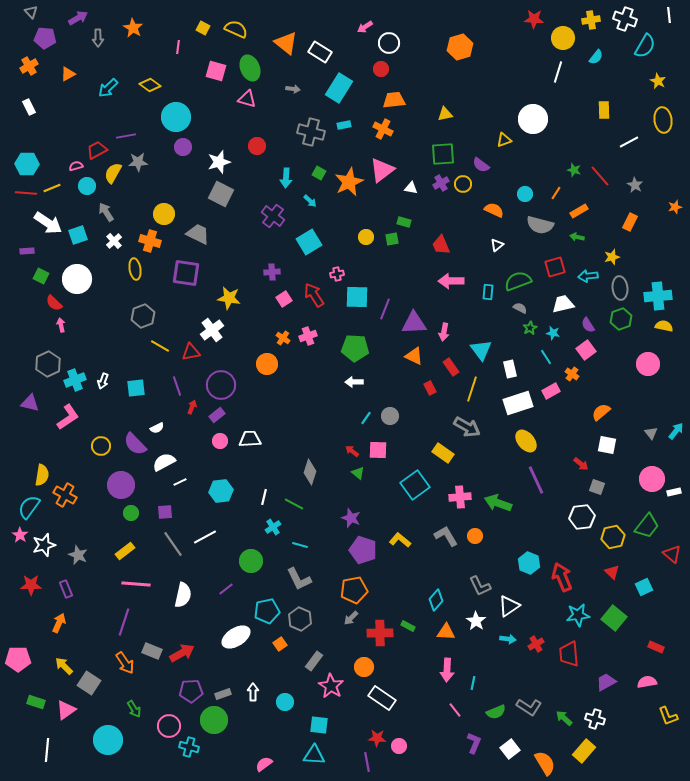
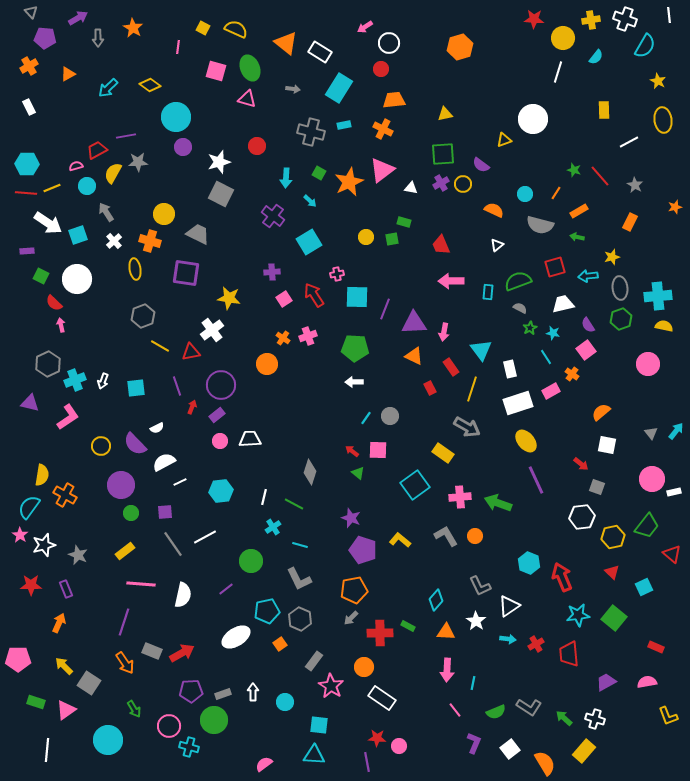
pink line at (136, 584): moved 5 px right
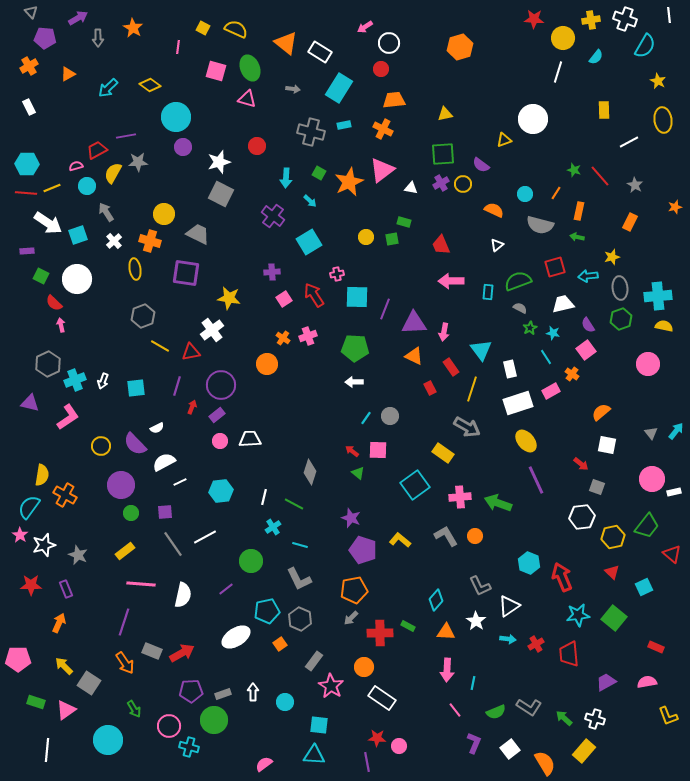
orange rectangle at (579, 211): rotated 48 degrees counterclockwise
purple line at (177, 386): rotated 36 degrees clockwise
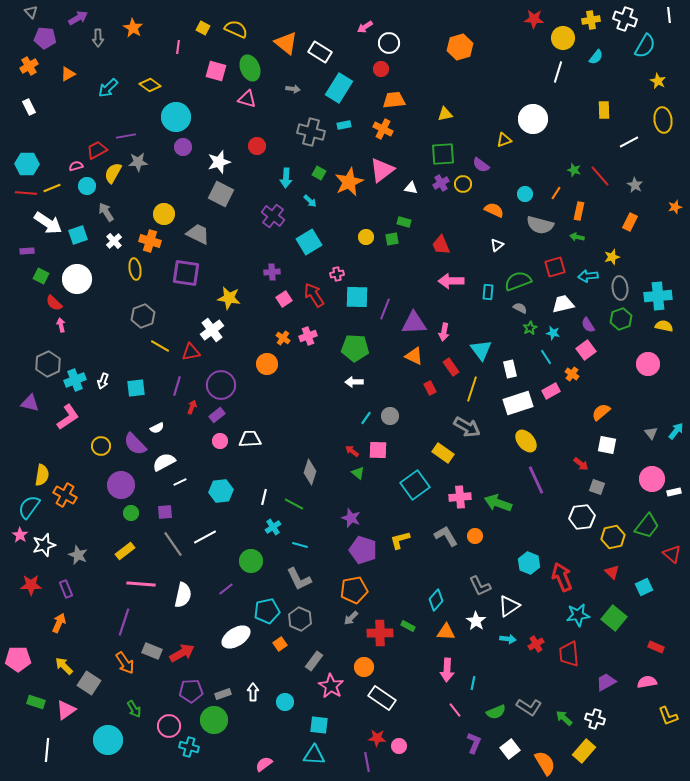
yellow L-shape at (400, 540): rotated 55 degrees counterclockwise
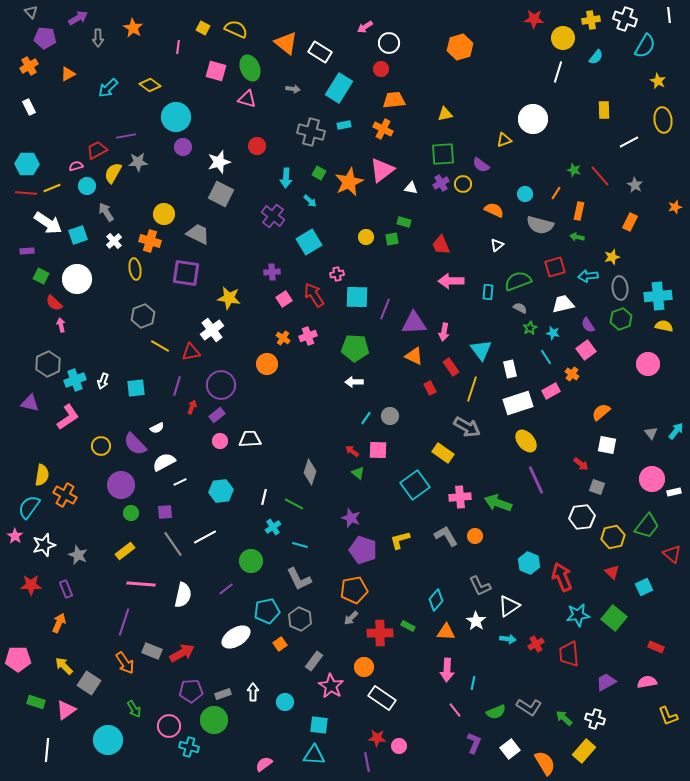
pink star at (20, 535): moved 5 px left, 1 px down
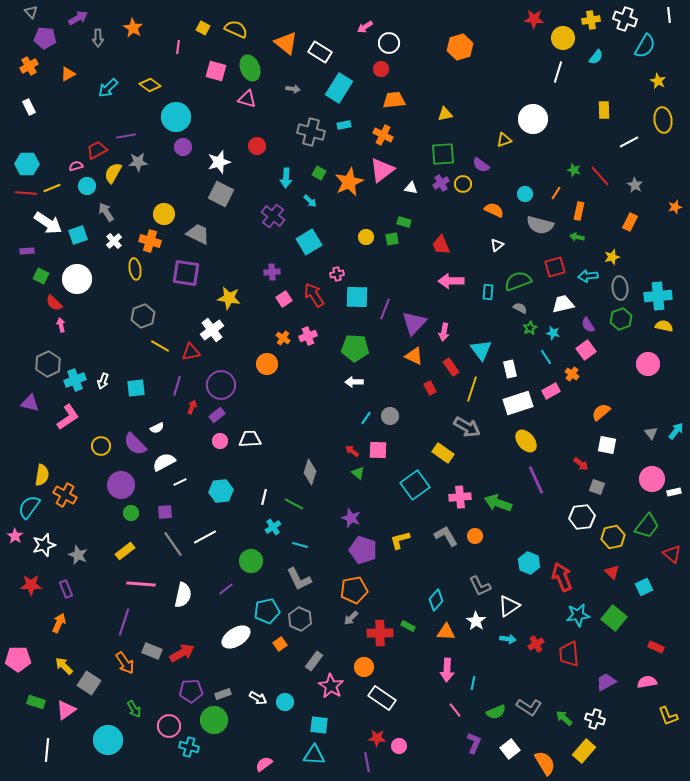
orange cross at (383, 129): moved 6 px down
purple triangle at (414, 323): rotated 44 degrees counterclockwise
white arrow at (253, 692): moved 5 px right, 6 px down; rotated 120 degrees clockwise
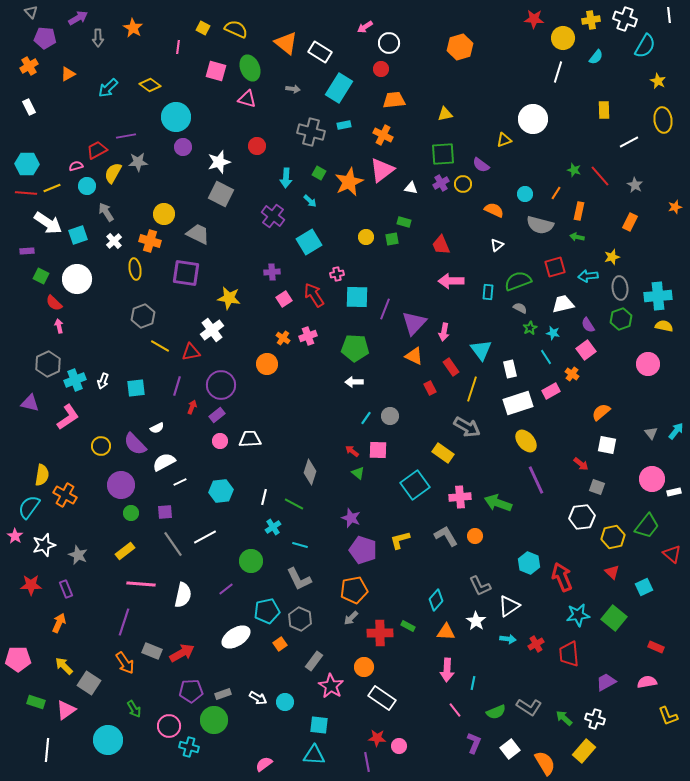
pink arrow at (61, 325): moved 2 px left, 1 px down
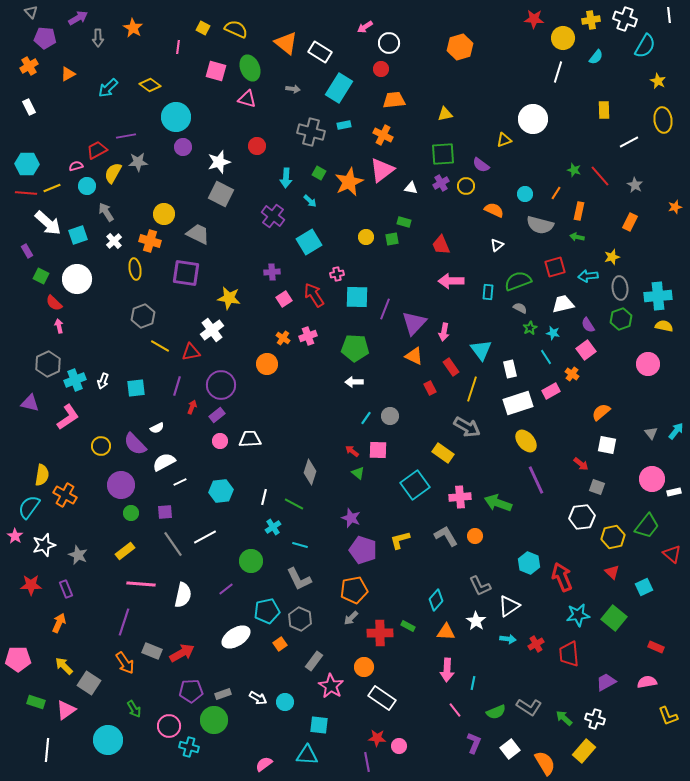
yellow circle at (463, 184): moved 3 px right, 2 px down
white arrow at (48, 223): rotated 8 degrees clockwise
purple rectangle at (27, 251): rotated 64 degrees clockwise
cyan triangle at (314, 755): moved 7 px left
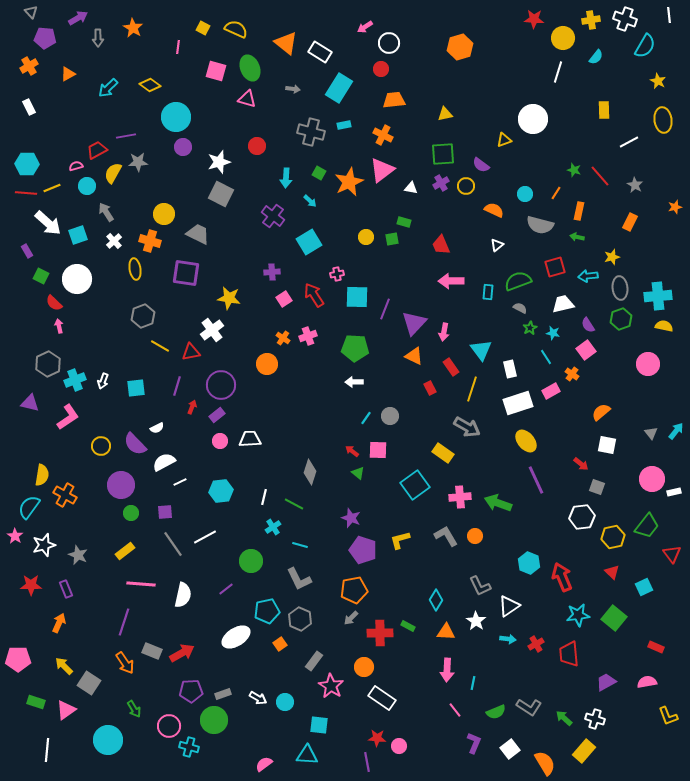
red triangle at (672, 554): rotated 12 degrees clockwise
cyan diamond at (436, 600): rotated 10 degrees counterclockwise
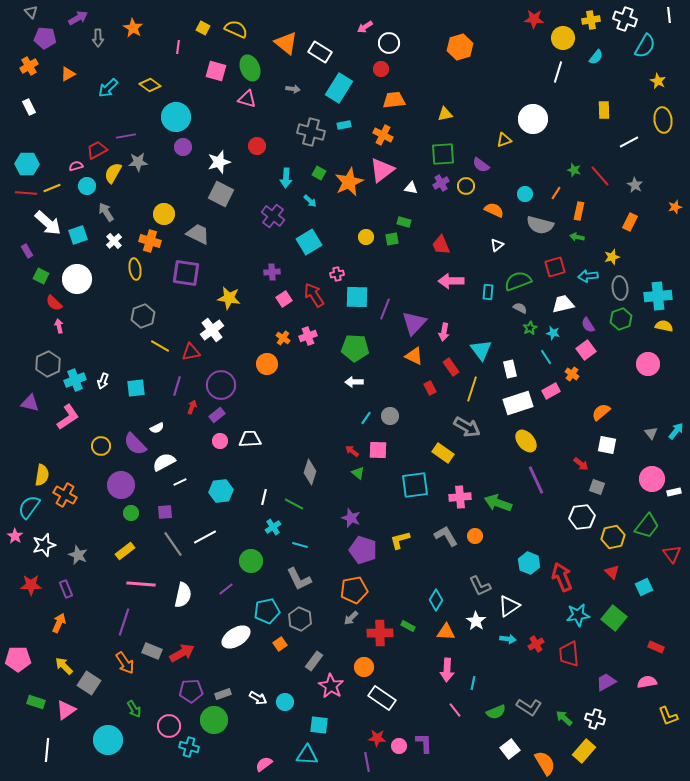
cyan square at (415, 485): rotated 28 degrees clockwise
purple L-shape at (474, 743): moved 50 px left; rotated 25 degrees counterclockwise
